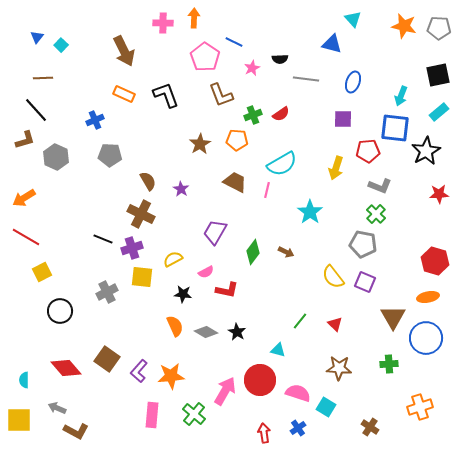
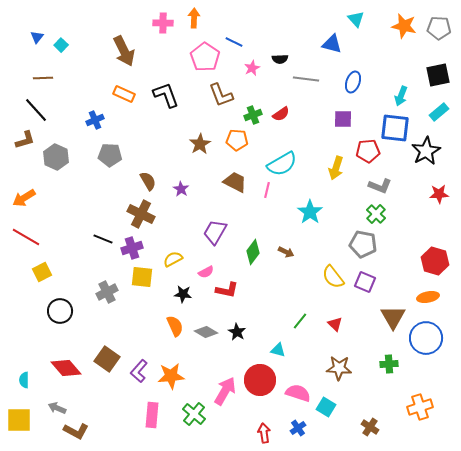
cyan triangle at (353, 19): moved 3 px right
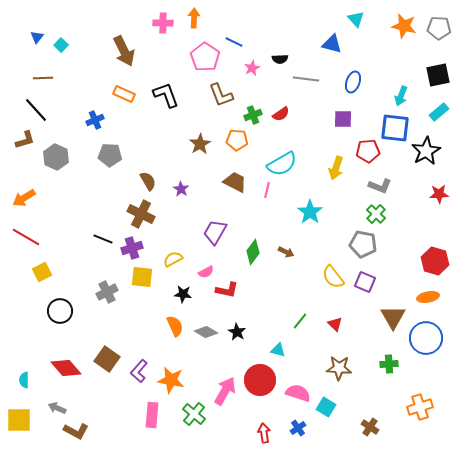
orange star at (171, 376): moved 4 px down; rotated 16 degrees clockwise
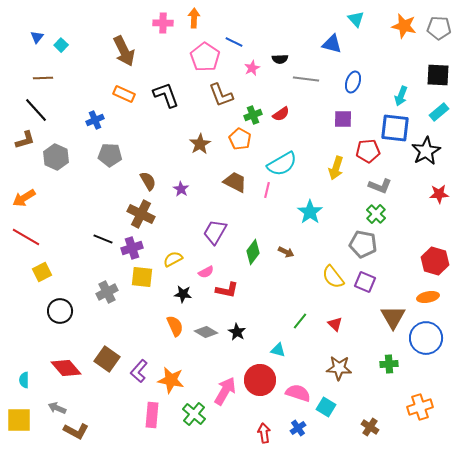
black square at (438, 75): rotated 15 degrees clockwise
orange pentagon at (237, 140): moved 3 px right, 1 px up; rotated 25 degrees clockwise
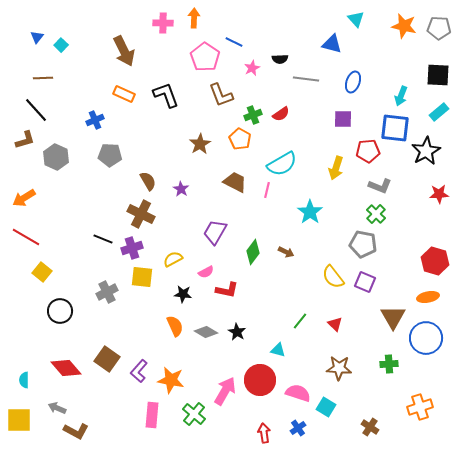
yellow square at (42, 272): rotated 24 degrees counterclockwise
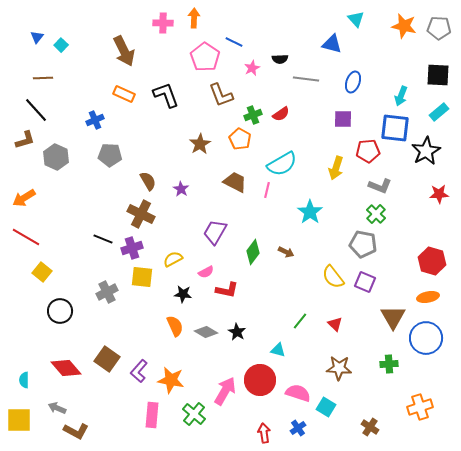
red hexagon at (435, 261): moved 3 px left
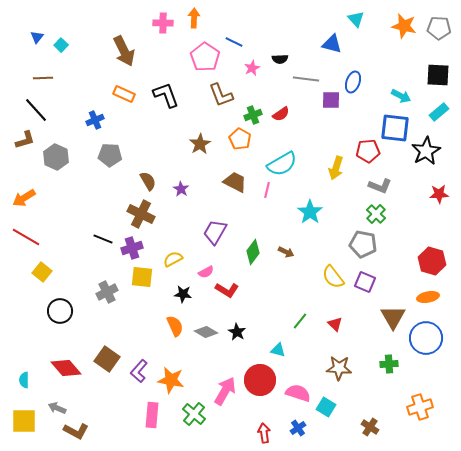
cyan arrow at (401, 96): rotated 84 degrees counterclockwise
purple square at (343, 119): moved 12 px left, 19 px up
red L-shape at (227, 290): rotated 20 degrees clockwise
yellow square at (19, 420): moved 5 px right, 1 px down
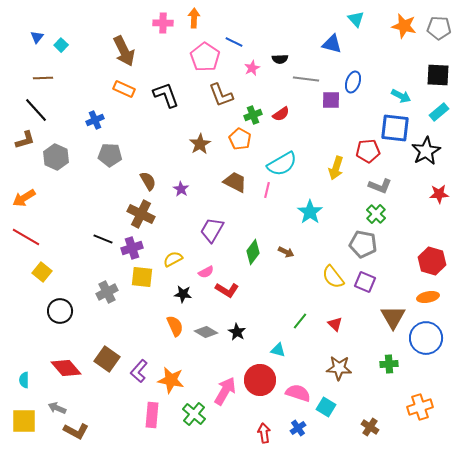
orange rectangle at (124, 94): moved 5 px up
purple trapezoid at (215, 232): moved 3 px left, 2 px up
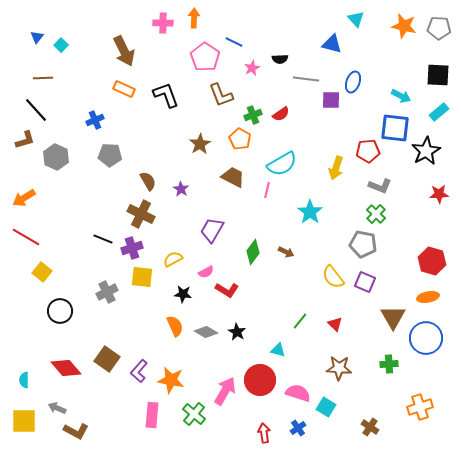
brown trapezoid at (235, 182): moved 2 px left, 5 px up
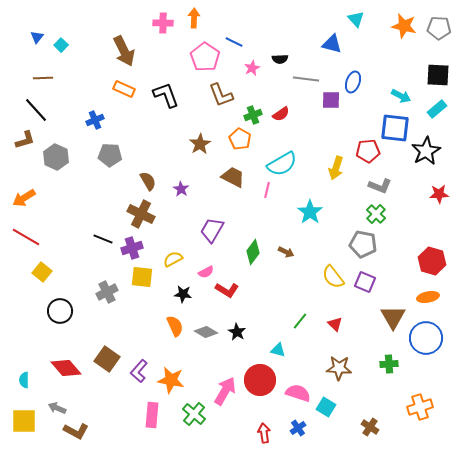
cyan rectangle at (439, 112): moved 2 px left, 3 px up
